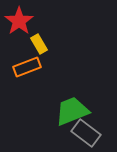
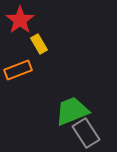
red star: moved 1 px right, 1 px up
orange rectangle: moved 9 px left, 3 px down
gray rectangle: rotated 20 degrees clockwise
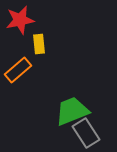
red star: rotated 24 degrees clockwise
yellow rectangle: rotated 24 degrees clockwise
orange rectangle: rotated 20 degrees counterclockwise
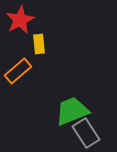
red star: rotated 16 degrees counterclockwise
orange rectangle: moved 1 px down
